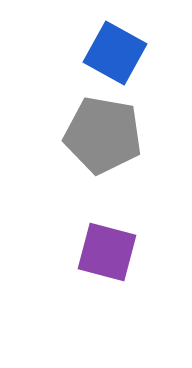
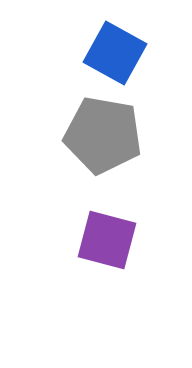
purple square: moved 12 px up
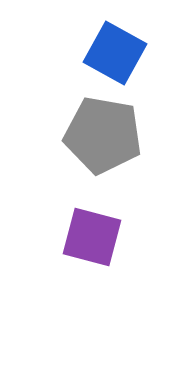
purple square: moved 15 px left, 3 px up
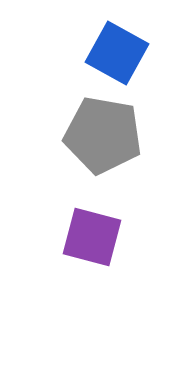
blue square: moved 2 px right
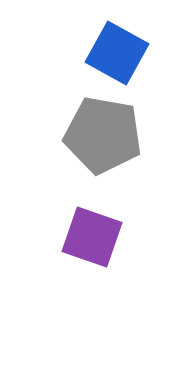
purple square: rotated 4 degrees clockwise
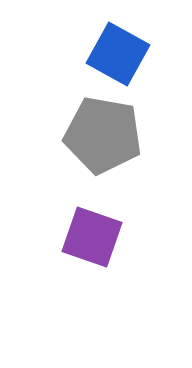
blue square: moved 1 px right, 1 px down
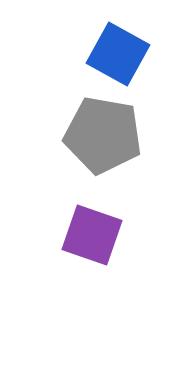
purple square: moved 2 px up
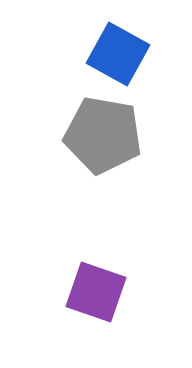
purple square: moved 4 px right, 57 px down
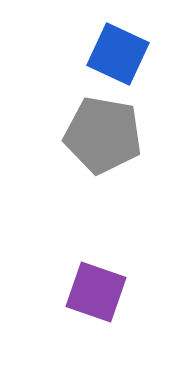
blue square: rotated 4 degrees counterclockwise
